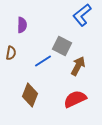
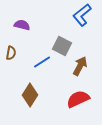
purple semicircle: rotated 77 degrees counterclockwise
blue line: moved 1 px left, 1 px down
brown arrow: moved 2 px right
brown diamond: rotated 10 degrees clockwise
red semicircle: moved 3 px right
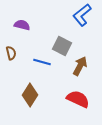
brown semicircle: rotated 24 degrees counterclockwise
blue line: rotated 48 degrees clockwise
red semicircle: rotated 50 degrees clockwise
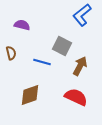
brown diamond: rotated 40 degrees clockwise
red semicircle: moved 2 px left, 2 px up
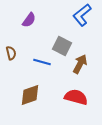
purple semicircle: moved 7 px right, 5 px up; rotated 112 degrees clockwise
brown arrow: moved 2 px up
red semicircle: rotated 10 degrees counterclockwise
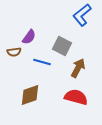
purple semicircle: moved 17 px down
brown semicircle: moved 3 px right, 1 px up; rotated 96 degrees clockwise
brown arrow: moved 2 px left, 4 px down
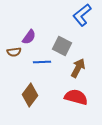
blue line: rotated 18 degrees counterclockwise
brown diamond: rotated 35 degrees counterclockwise
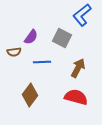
purple semicircle: moved 2 px right
gray square: moved 8 px up
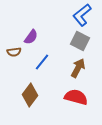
gray square: moved 18 px right, 3 px down
blue line: rotated 48 degrees counterclockwise
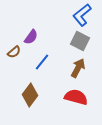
brown semicircle: rotated 32 degrees counterclockwise
